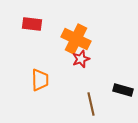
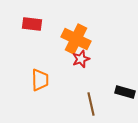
black rectangle: moved 2 px right, 2 px down
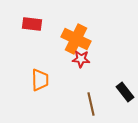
red star: rotated 24 degrees clockwise
black rectangle: rotated 36 degrees clockwise
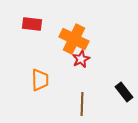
orange cross: moved 2 px left
red star: rotated 30 degrees counterclockwise
black rectangle: moved 1 px left
brown line: moved 9 px left; rotated 15 degrees clockwise
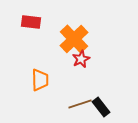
red rectangle: moved 1 px left, 2 px up
orange cross: rotated 20 degrees clockwise
black rectangle: moved 23 px left, 15 px down
brown line: moved 2 px left; rotated 70 degrees clockwise
